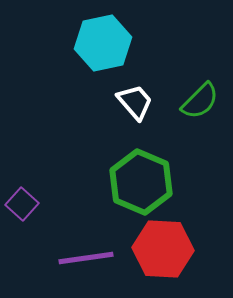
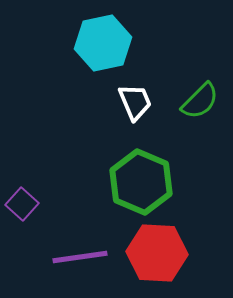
white trapezoid: rotated 18 degrees clockwise
red hexagon: moved 6 px left, 4 px down
purple line: moved 6 px left, 1 px up
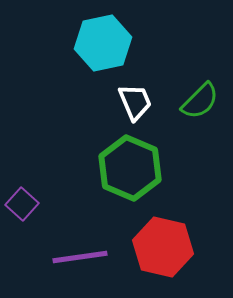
green hexagon: moved 11 px left, 14 px up
red hexagon: moved 6 px right, 6 px up; rotated 10 degrees clockwise
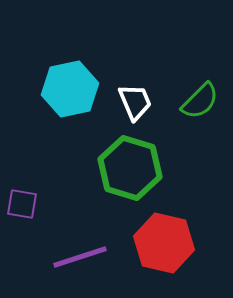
cyan hexagon: moved 33 px left, 46 px down
green hexagon: rotated 6 degrees counterclockwise
purple square: rotated 32 degrees counterclockwise
red hexagon: moved 1 px right, 4 px up
purple line: rotated 10 degrees counterclockwise
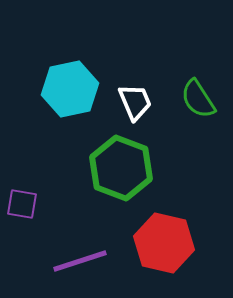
green semicircle: moved 2 px left, 2 px up; rotated 102 degrees clockwise
green hexagon: moved 9 px left; rotated 4 degrees clockwise
purple line: moved 4 px down
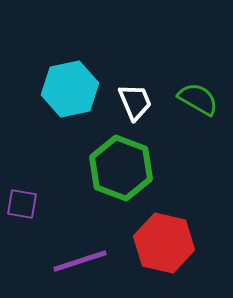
green semicircle: rotated 153 degrees clockwise
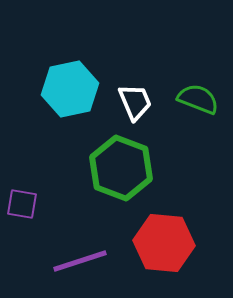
green semicircle: rotated 9 degrees counterclockwise
red hexagon: rotated 8 degrees counterclockwise
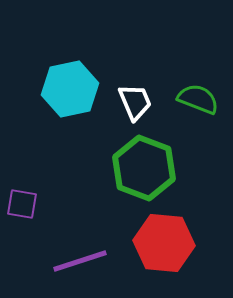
green hexagon: moved 23 px right
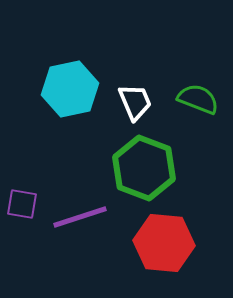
purple line: moved 44 px up
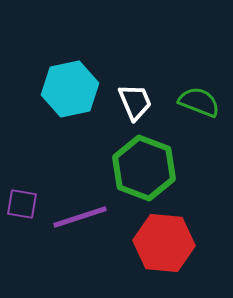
green semicircle: moved 1 px right, 3 px down
